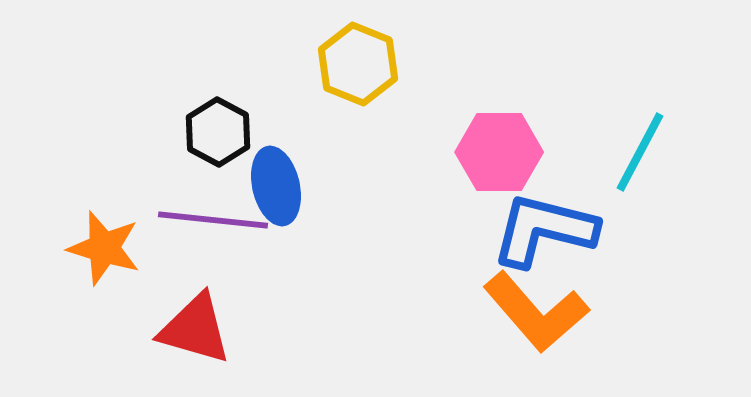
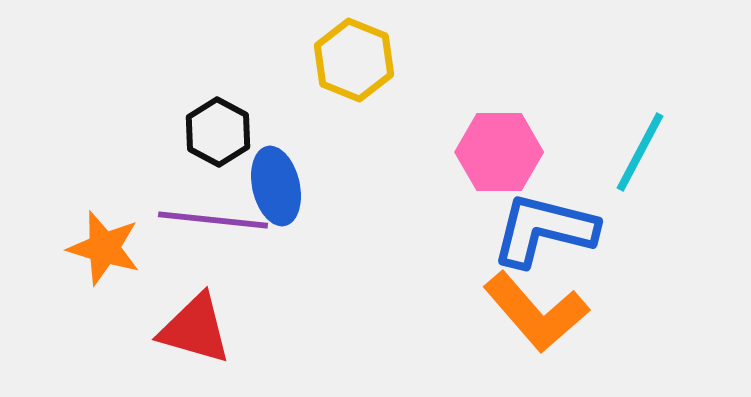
yellow hexagon: moved 4 px left, 4 px up
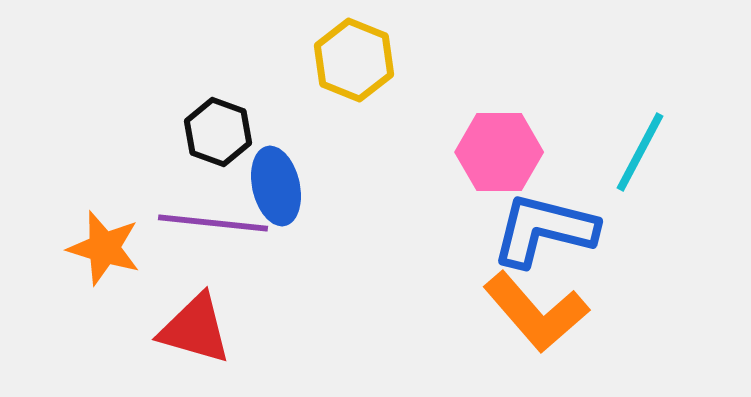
black hexagon: rotated 8 degrees counterclockwise
purple line: moved 3 px down
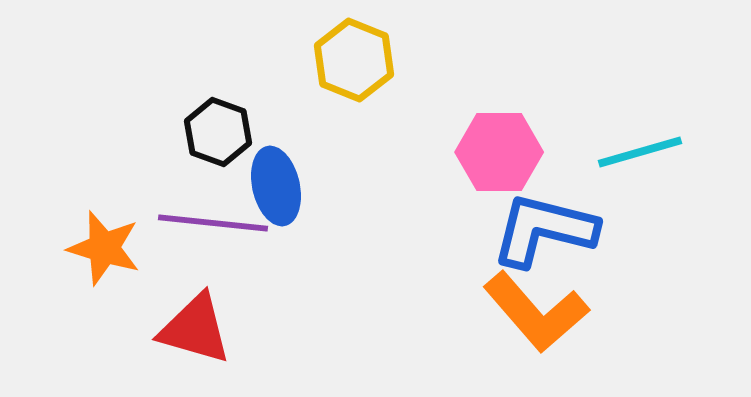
cyan line: rotated 46 degrees clockwise
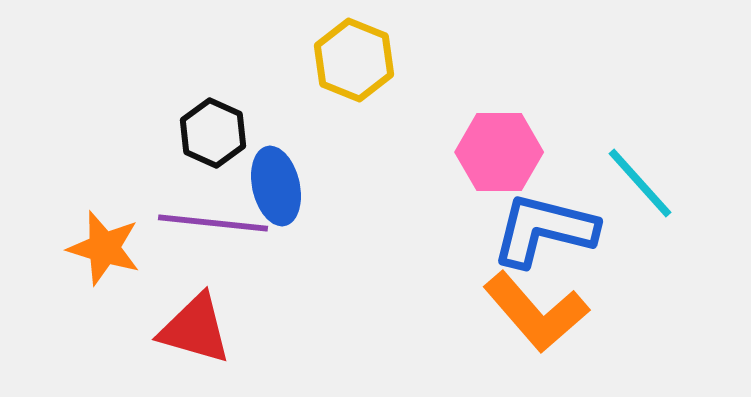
black hexagon: moved 5 px left, 1 px down; rotated 4 degrees clockwise
cyan line: moved 31 px down; rotated 64 degrees clockwise
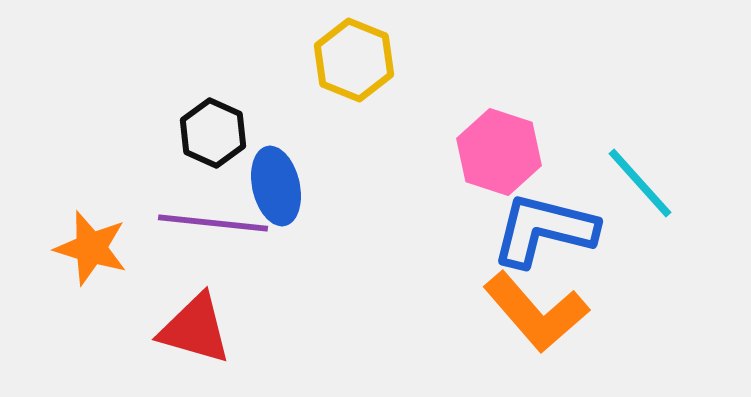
pink hexagon: rotated 18 degrees clockwise
orange star: moved 13 px left
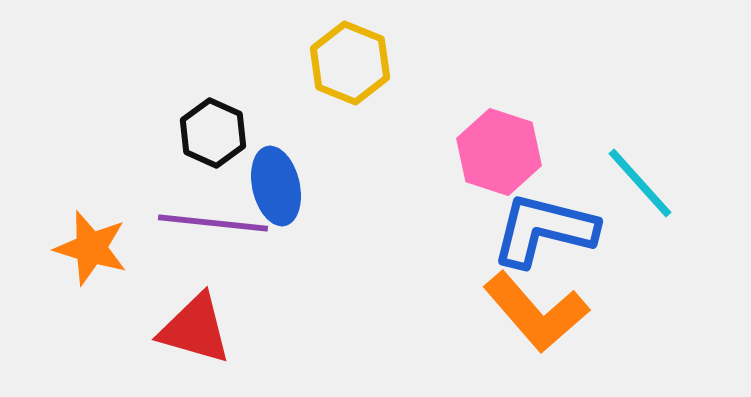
yellow hexagon: moved 4 px left, 3 px down
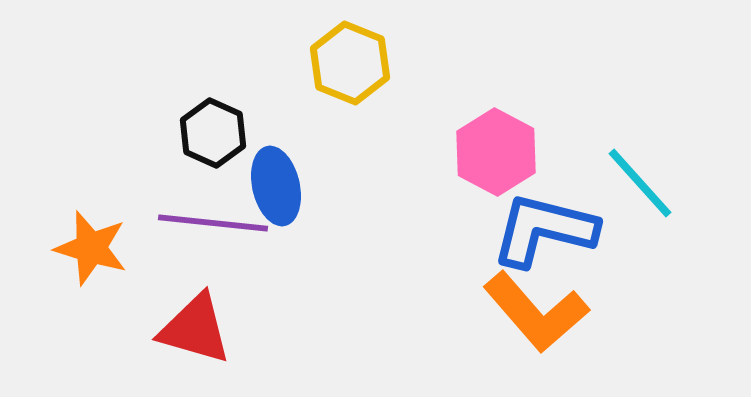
pink hexagon: moved 3 px left; rotated 10 degrees clockwise
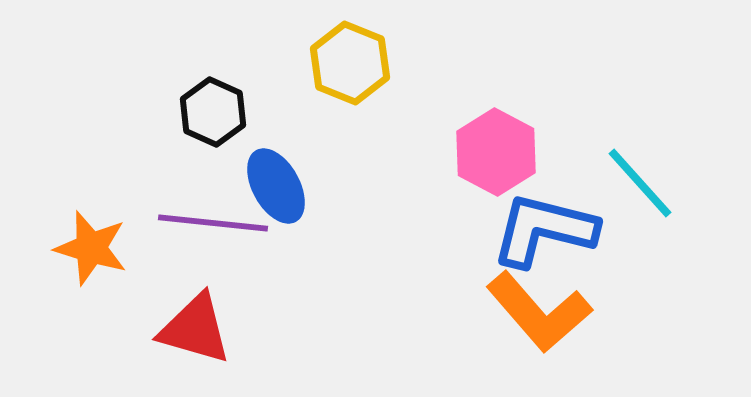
black hexagon: moved 21 px up
blue ellipse: rotated 16 degrees counterclockwise
orange L-shape: moved 3 px right
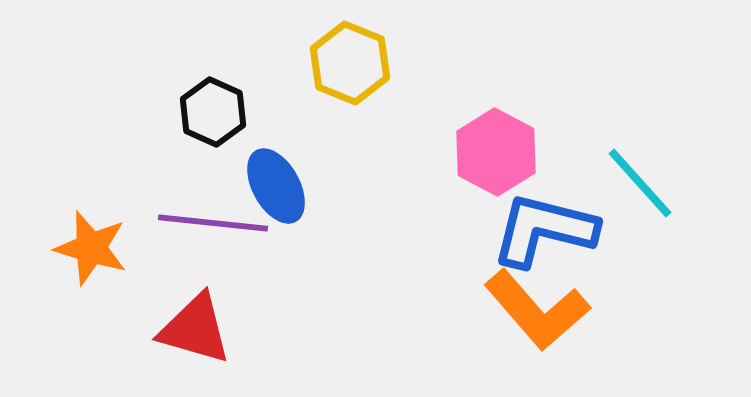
orange L-shape: moved 2 px left, 2 px up
